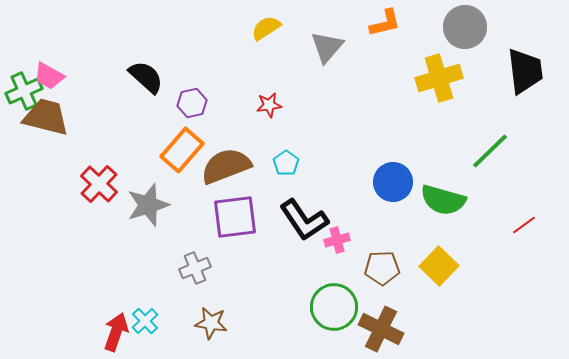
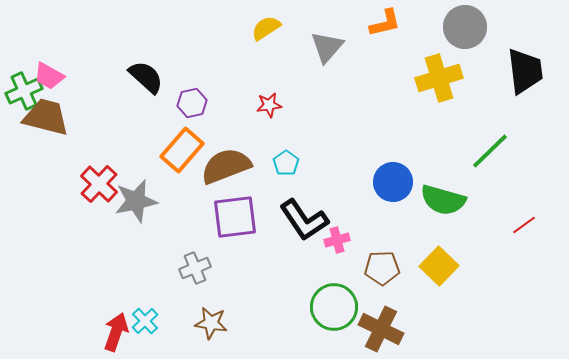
gray star: moved 12 px left, 4 px up; rotated 6 degrees clockwise
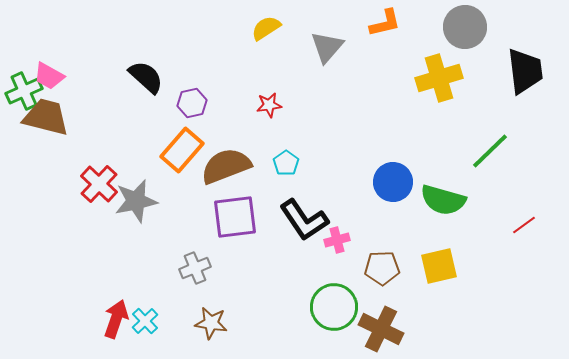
yellow square: rotated 33 degrees clockwise
red arrow: moved 13 px up
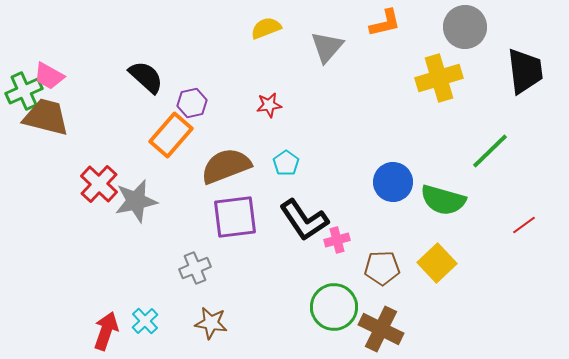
yellow semicircle: rotated 12 degrees clockwise
orange rectangle: moved 11 px left, 15 px up
yellow square: moved 2 px left, 3 px up; rotated 30 degrees counterclockwise
red arrow: moved 10 px left, 12 px down
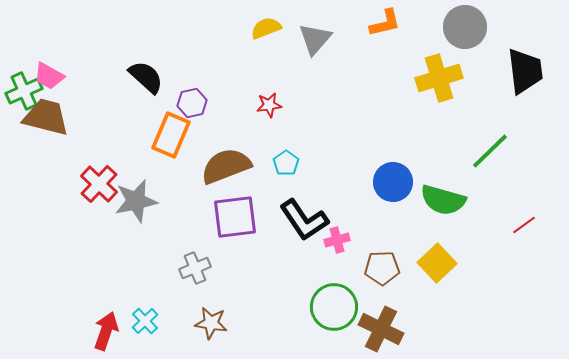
gray triangle: moved 12 px left, 8 px up
orange rectangle: rotated 18 degrees counterclockwise
